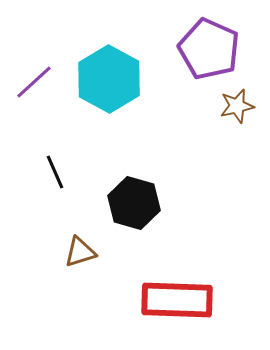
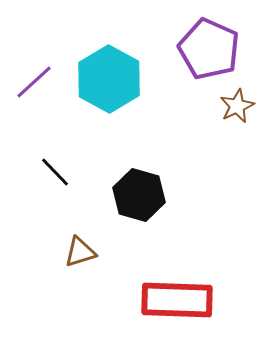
brown star: rotated 12 degrees counterclockwise
black line: rotated 20 degrees counterclockwise
black hexagon: moved 5 px right, 8 px up
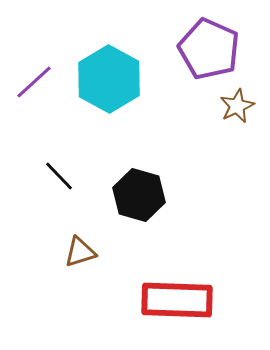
black line: moved 4 px right, 4 px down
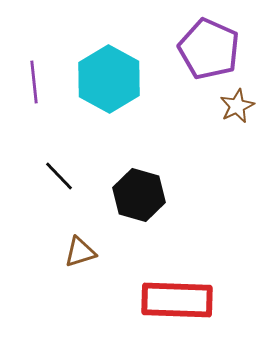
purple line: rotated 54 degrees counterclockwise
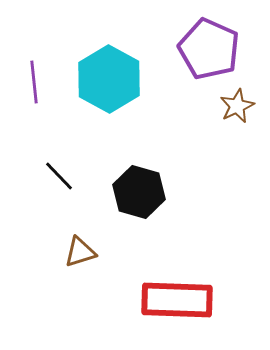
black hexagon: moved 3 px up
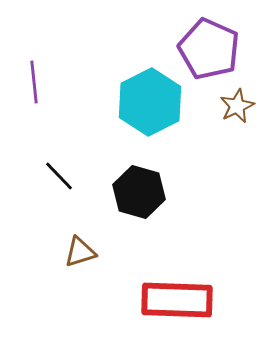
cyan hexagon: moved 41 px right, 23 px down; rotated 4 degrees clockwise
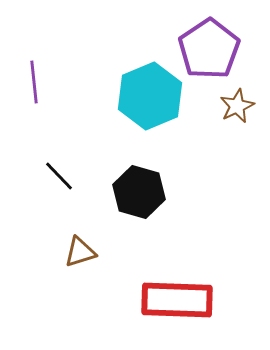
purple pentagon: rotated 14 degrees clockwise
cyan hexagon: moved 6 px up; rotated 4 degrees clockwise
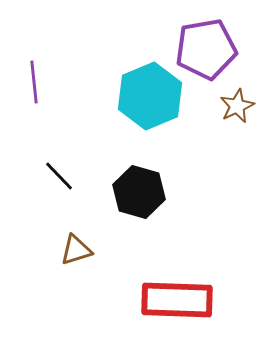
purple pentagon: moved 3 px left; rotated 24 degrees clockwise
brown triangle: moved 4 px left, 2 px up
